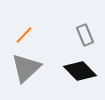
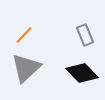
black diamond: moved 2 px right, 2 px down
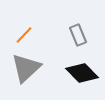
gray rectangle: moved 7 px left
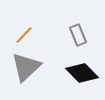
gray triangle: moved 1 px up
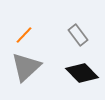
gray rectangle: rotated 15 degrees counterclockwise
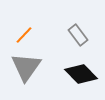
gray triangle: rotated 12 degrees counterclockwise
black diamond: moved 1 px left, 1 px down
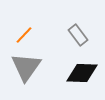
black diamond: moved 1 px right, 1 px up; rotated 44 degrees counterclockwise
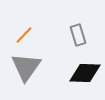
gray rectangle: rotated 20 degrees clockwise
black diamond: moved 3 px right
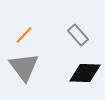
gray rectangle: rotated 25 degrees counterclockwise
gray triangle: moved 2 px left; rotated 12 degrees counterclockwise
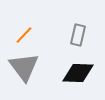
gray rectangle: rotated 55 degrees clockwise
black diamond: moved 7 px left
